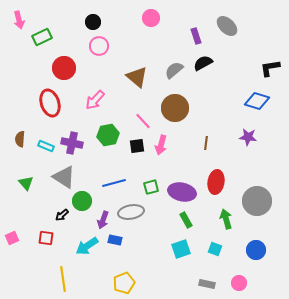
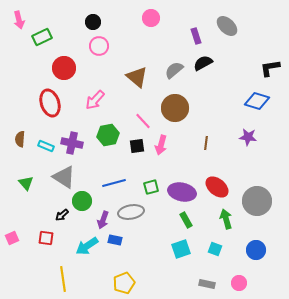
red ellipse at (216, 182): moved 1 px right, 5 px down; rotated 60 degrees counterclockwise
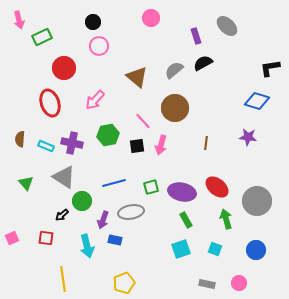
cyan arrow at (87, 246): rotated 70 degrees counterclockwise
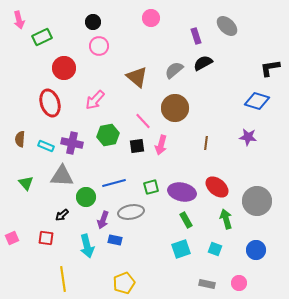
gray triangle at (64, 177): moved 2 px left, 1 px up; rotated 30 degrees counterclockwise
green circle at (82, 201): moved 4 px right, 4 px up
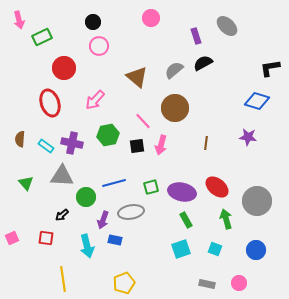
cyan rectangle at (46, 146): rotated 14 degrees clockwise
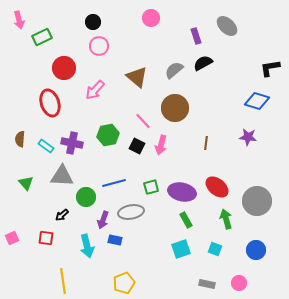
pink arrow at (95, 100): moved 10 px up
black square at (137, 146): rotated 35 degrees clockwise
yellow line at (63, 279): moved 2 px down
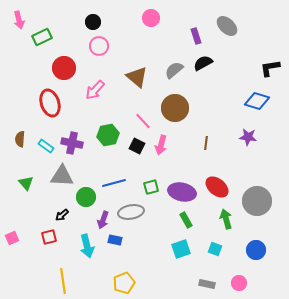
red square at (46, 238): moved 3 px right, 1 px up; rotated 21 degrees counterclockwise
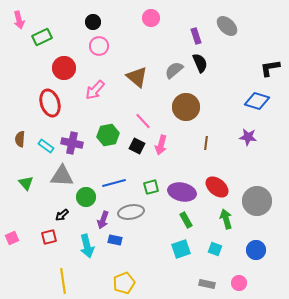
black semicircle at (203, 63): moved 3 px left; rotated 96 degrees clockwise
brown circle at (175, 108): moved 11 px right, 1 px up
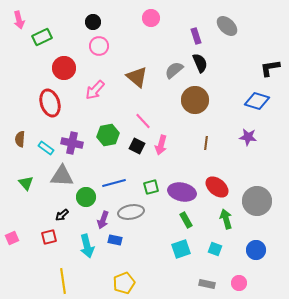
brown circle at (186, 107): moved 9 px right, 7 px up
cyan rectangle at (46, 146): moved 2 px down
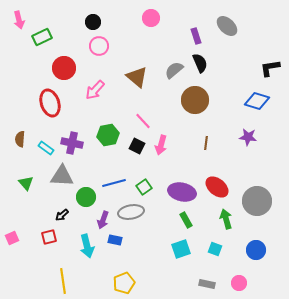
green square at (151, 187): moved 7 px left; rotated 21 degrees counterclockwise
